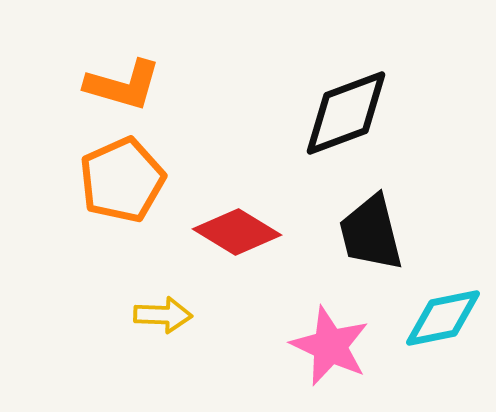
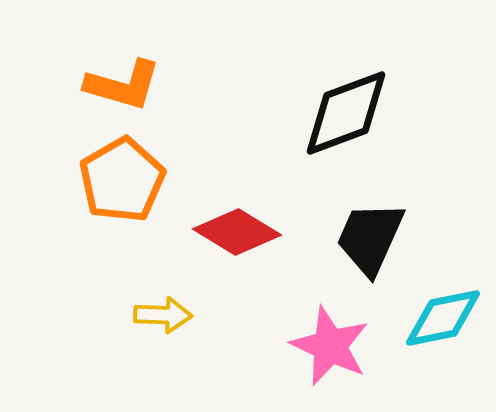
orange pentagon: rotated 6 degrees counterclockwise
black trapezoid: moved 1 px left, 5 px down; rotated 38 degrees clockwise
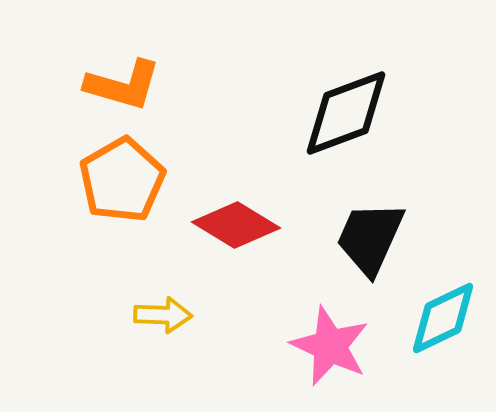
red diamond: moved 1 px left, 7 px up
cyan diamond: rotated 14 degrees counterclockwise
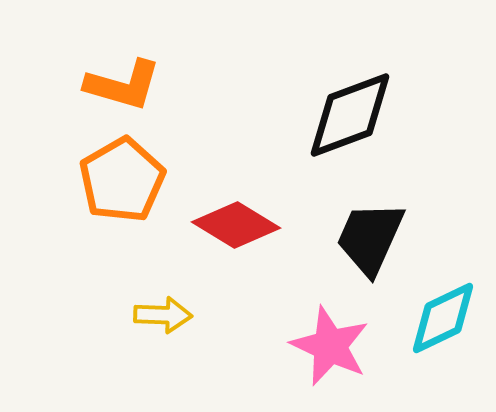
black diamond: moved 4 px right, 2 px down
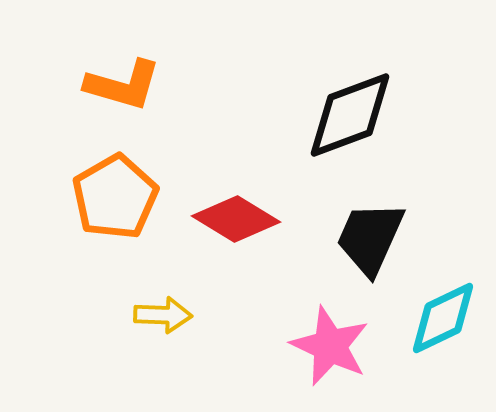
orange pentagon: moved 7 px left, 17 px down
red diamond: moved 6 px up
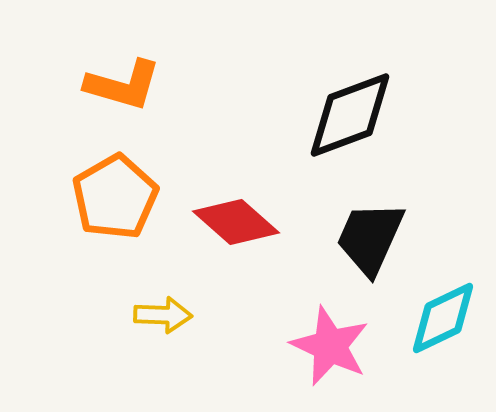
red diamond: moved 3 px down; rotated 10 degrees clockwise
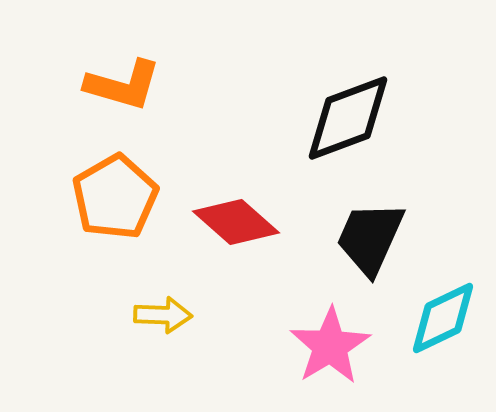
black diamond: moved 2 px left, 3 px down
pink star: rotated 16 degrees clockwise
